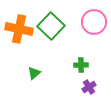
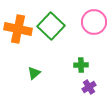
orange cross: moved 1 px left
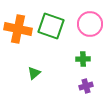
pink circle: moved 4 px left, 2 px down
green square: rotated 24 degrees counterclockwise
green cross: moved 2 px right, 6 px up
purple cross: moved 3 px left, 1 px up; rotated 16 degrees clockwise
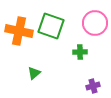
pink circle: moved 5 px right, 1 px up
orange cross: moved 1 px right, 2 px down
green cross: moved 3 px left, 7 px up
purple cross: moved 7 px right
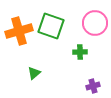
orange cross: rotated 28 degrees counterclockwise
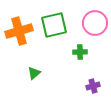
green square: moved 3 px right, 1 px up; rotated 32 degrees counterclockwise
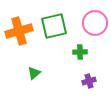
green square: moved 1 px down
purple cross: moved 4 px left, 5 px up
